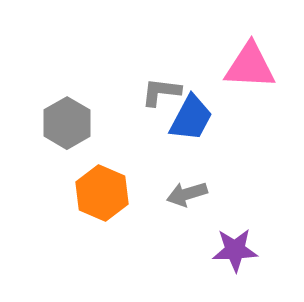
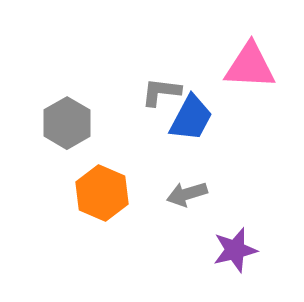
purple star: rotated 12 degrees counterclockwise
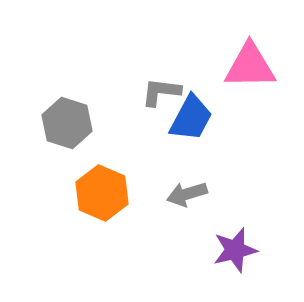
pink triangle: rotated 4 degrees counterclockwise
gray hexagon: rotated 12 degrees counterclockwise
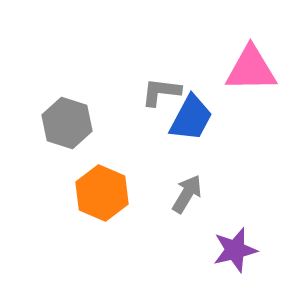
pink triangle: moved 1 px right, 3 px down
gray arrow: rotated 138 degrees clockwise
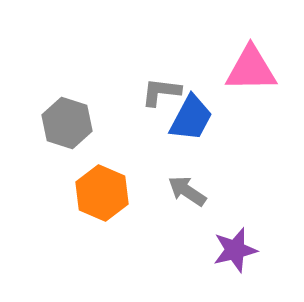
gray arrow: moved 3 px up; rotated 87 degrees counterclockwise
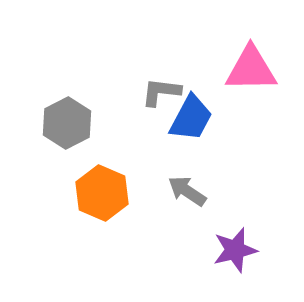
gray hexagon: rotated 15 degrees clockwise
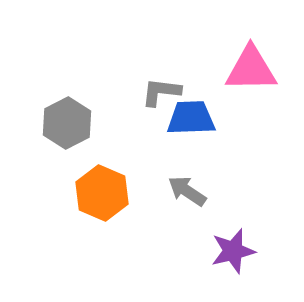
blue trapezoid: rotated 120 degrees counterclockwise
purple star: moved 2 px left, 1 px down
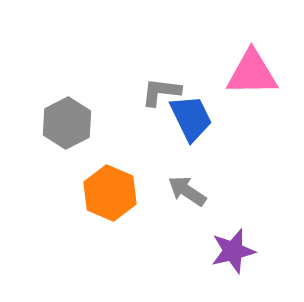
pink triangle: moved 1 px right, 4 px down
blue trapezoid: rotated 66 degrees clockwise
orange hexagon: moved 8 px right
